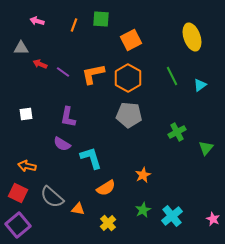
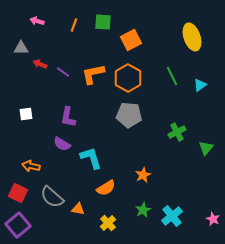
green square: moved 2 px right, 3 px down
orange arrow: moved 4 px right
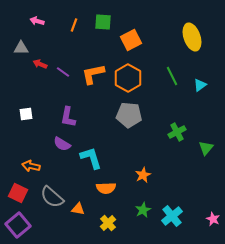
orange semicircle: rotated 30 degrees clockwise
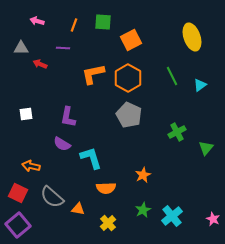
purple line: moved 24 px up; rotated 32 degrees counterclockwise
gray pentagon: rotated 20 degrees clockwise
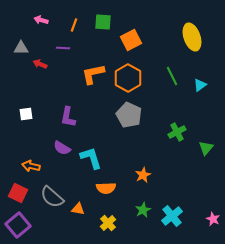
pink arrow: moved 4 px right, 1 px up
purple semicircle: moved 4 px down
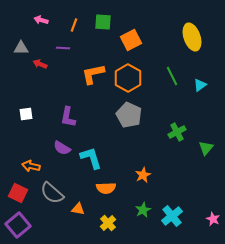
gray semicircle: moved 4 px up
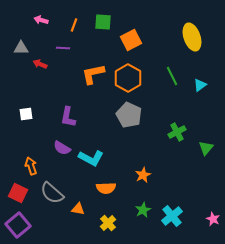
cyan L-shape: rotated 135 degrees clockwise
orange arrow: rotated 60 degrees clockwise
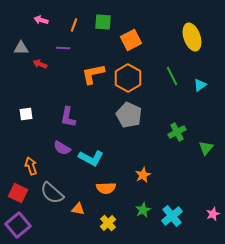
pink star: moved 5 px up; rotated 24 degrees clockwise
